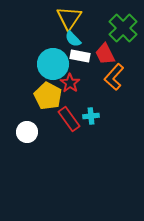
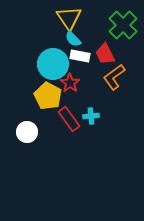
yellow triangle: rotated 8 degrees counterclockwise
green cross: moved 3 px up
orange L-shape: rotated 12 degrees clockwise
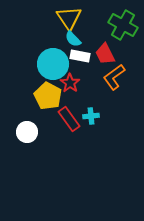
green cross: rotated 16 degrees counterclockwise
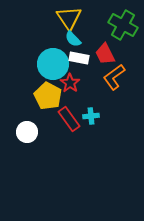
white rectangle: moved 1 px left, 2 px down
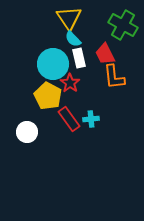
white rectangle: rotated 66 degrees clockwise
orange L-shape: rotated 60 degrees counterclockwise
cyan cross: moved 3 px down
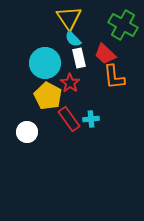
red trapezoid: rotated 20 degrees counterclockwise
cyan circle: moved 8 px left, 1 px up
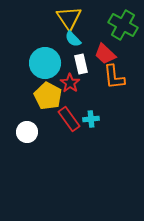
white rectangle: moved 2 px right, 6 px down
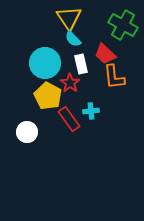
cyan cross: moved 8 px up
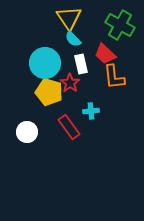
green cross: moved 3 px left
yellow pentagon: moved 1 px right, 4 px up; rotated 12 degrees counterclockwise
red rectangle: moved 8 px down
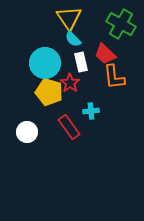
green cross: moved 1 px right, 1 px up
white rectangle: moved 2 px up
